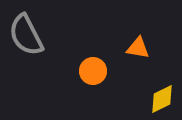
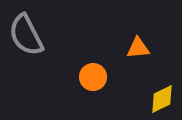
orange triangle: rotated 15 degrees counterclockwise
orange circle: moved 6 px down
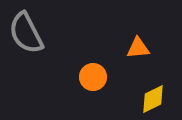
gray semicircle: moved 2 px up
yellow diamond: moved 9 px left
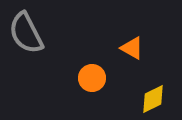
orange triangle: moved 6 px left; rotated 35 degrees clockwise
orange circle: moved 1 px left, 1 px down
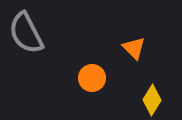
orange triangle: moved 2 px right; rotated 15 degrees clockwise
yellow diamond: moved 1 px left, 1 px down; rotated 32 degrees counterclockwise
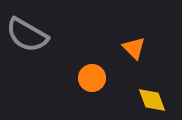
gray semicircle: moved 1 px right, 2 px down; rotated 33 degrees counterclockwise
yellow diamond: rotated 52 degrees counterclockwise
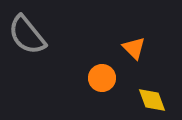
gray semicircle: rotated 21 degrees clockwise
orange circle: moved 10 px right
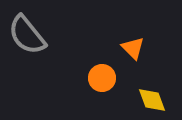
orange triangle: moved 1 px left
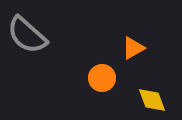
gray semicircle: rotated 9 degrees counterclockwise
orange triangle: rotated 45 degrees clockwise
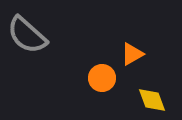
orange triangle: moved 1 px left, 6 px down
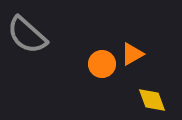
orange circle: moved 14 px up
